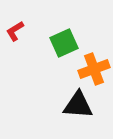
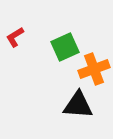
red L-shape: moved 6 px down
green square: moved 1 px right, 4 px down
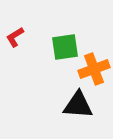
green square: rotated 16 degrees clockwise
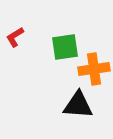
orange cross: rotated 12 degrees clockwise
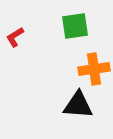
green square: moved 10 px right, 21 px up
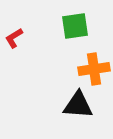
red L-shape: moved 1 px left, 1 px down
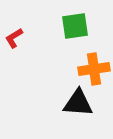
black triangle: moved 2 px up
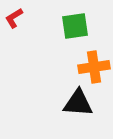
red L-shape: moved 20 px up
orange cross: moved 2 px up
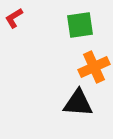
green square: moved 5 px right, 1 px up
orange cross: rotated 16 degrees counterclockwise
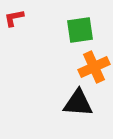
red L-shape: rotated 20 degrees clockwise
green square: moved 5 px down
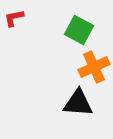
green square: moved 1 px left; rotated 36 degrees clockwise
